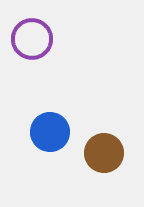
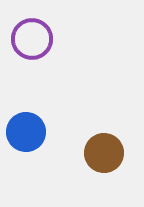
blue circle: moved 24 px left
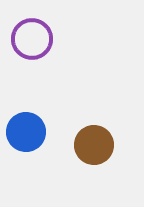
brown circle: moved 10 px left, 8 px up
